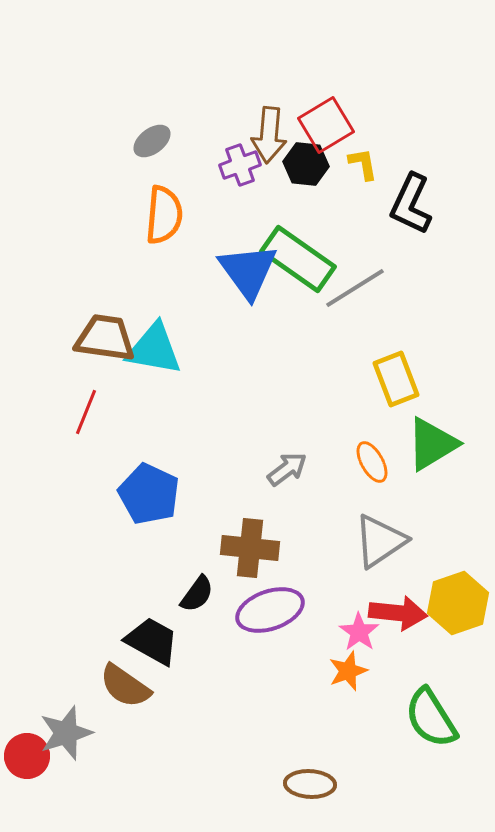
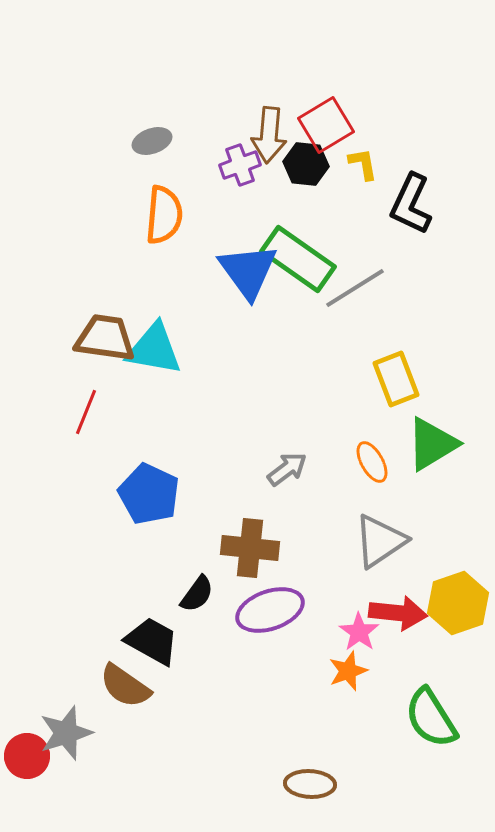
gray ellipse: rotated 18 degrees clockwise
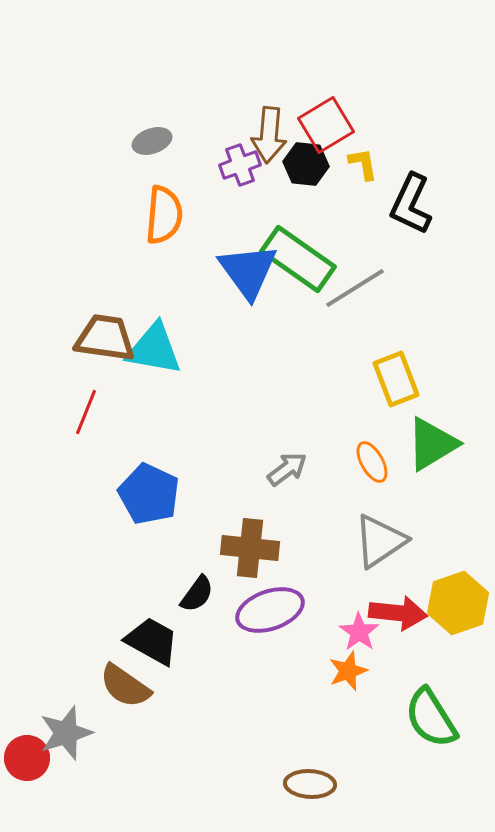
red circle: moved 2 px down
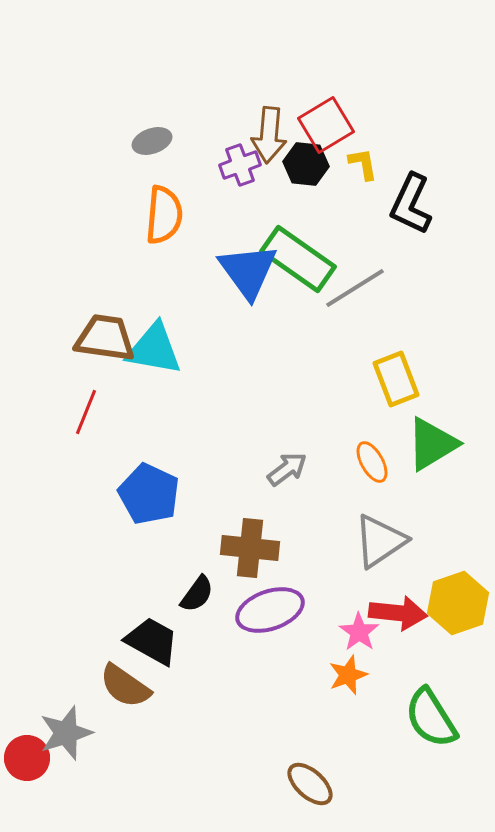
orange star: moved 4 px down
brown ellipse: rotated 39 degrees clockwise
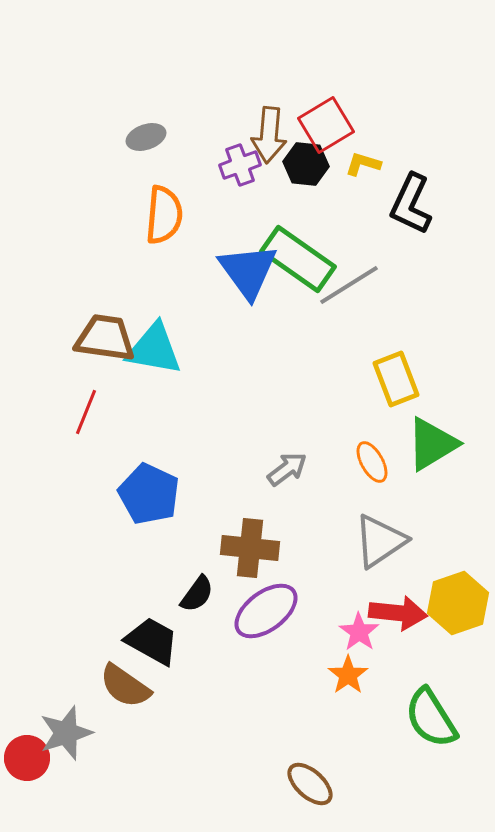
gray ellipse: moved 6 px left, 4 px up
yellow L-shape: rotated 63 degrees counterclockwise
gray line: moved 6 px left, 3 px up
purple ellipse: moved 4 px left, 1 px down; rotated 18 degrees counterclockwise
orange star: rotated 15 degrees counterclockwise
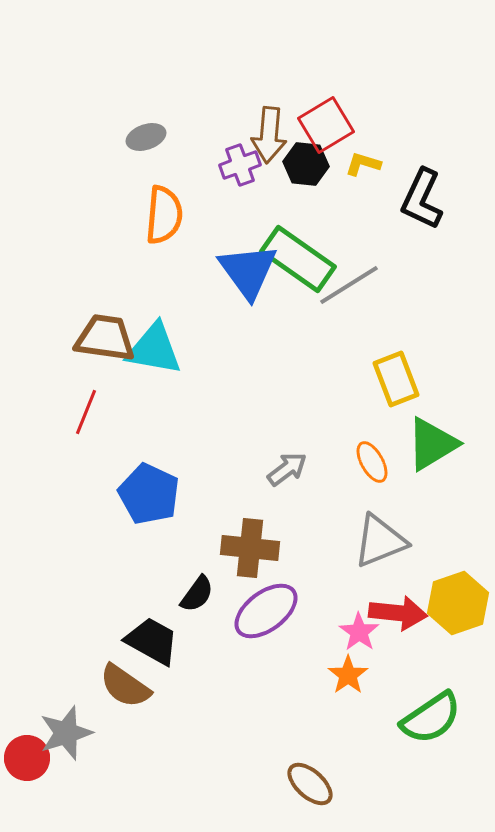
black L-shape: moved 11 px right, 5 px up
gray triangle: rotated 12 degrees clockwise
green semicircle: rotated 92 degrees counterclockwise
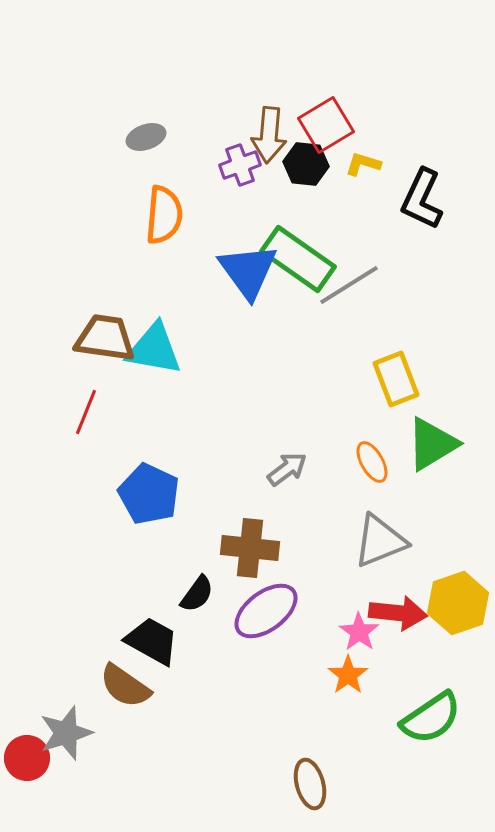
brown ellipse: rotated 33 degrees clockwise
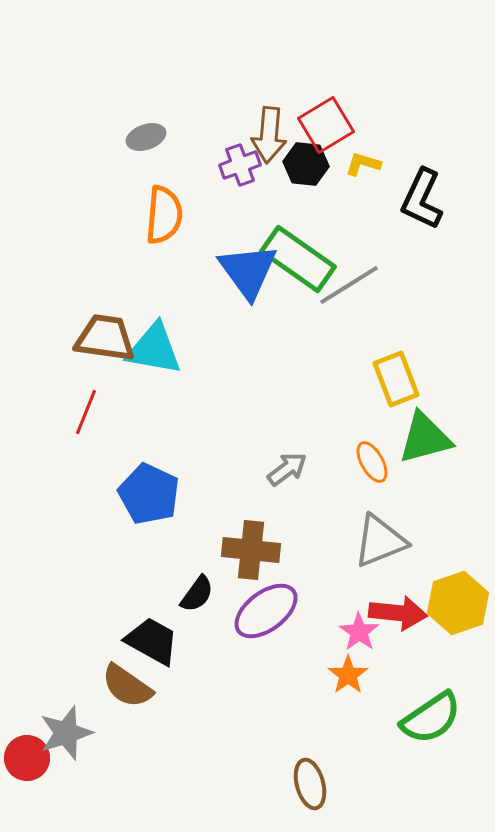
green triangle: moved 7 px left, 6 px up; rotated 16 degrees clockwise
brown cross: moved 1 px right, 2 px down
brown semicircle: moved 2 px right
